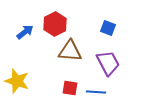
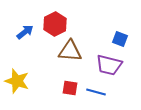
blue square: moved 12 px right, 11 px down
purple trapezoid: moved 1 px right, 2 px down; rotated 132 degrees clockwise
blue line: rotated 12 degrees clockwise
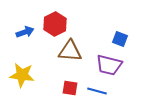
blue arrow: rotated 18 degrees clockwise
yellow star: moved 5 px right, 6 px up; rotated 10 degrees counterclockwise
blue line: moved 1 px right, 1 px up
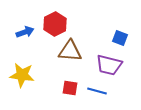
blue square: moved 1 px up
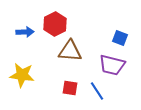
blue arrow: rotated 18 degrees clockwise
purple trapezoid: moved 3 px right
blue line: rotated 42 degrees clockwise
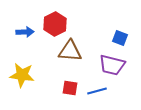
blue line: rotated 72 degrees counterclockwise
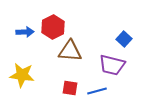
red hexagon: moved 2 px left, 3 px down
blue square: moved 4 px right, 1 px down; rotated 21 degrees clockwise
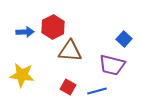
red square: moved 2 px left, 1 px up; rotated 21 degrees clockwise
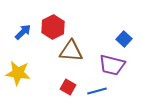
blue arrow: moved 2 px left; rotated 42 degrees counterclockwise
brown triangle: moved 1 px right
yellow star: moved 4 px left, 2 px up
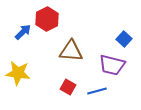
red hexagon: moved 6 px left, 8 px up
